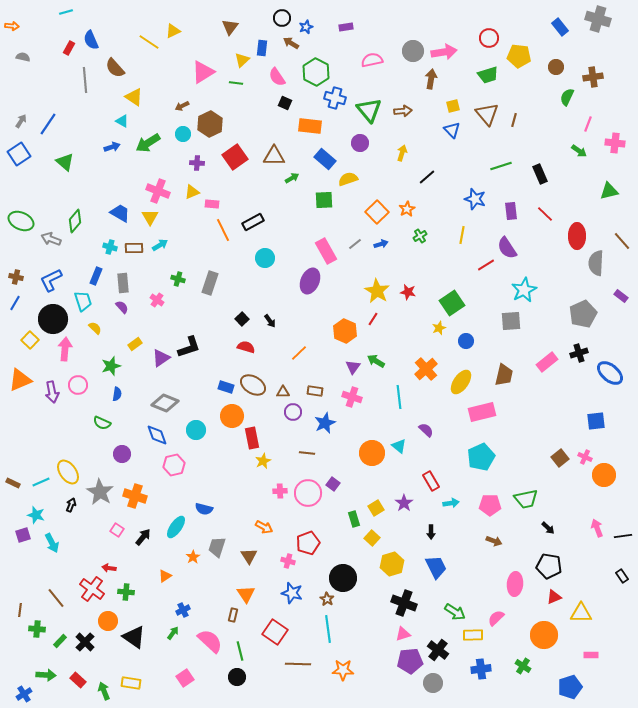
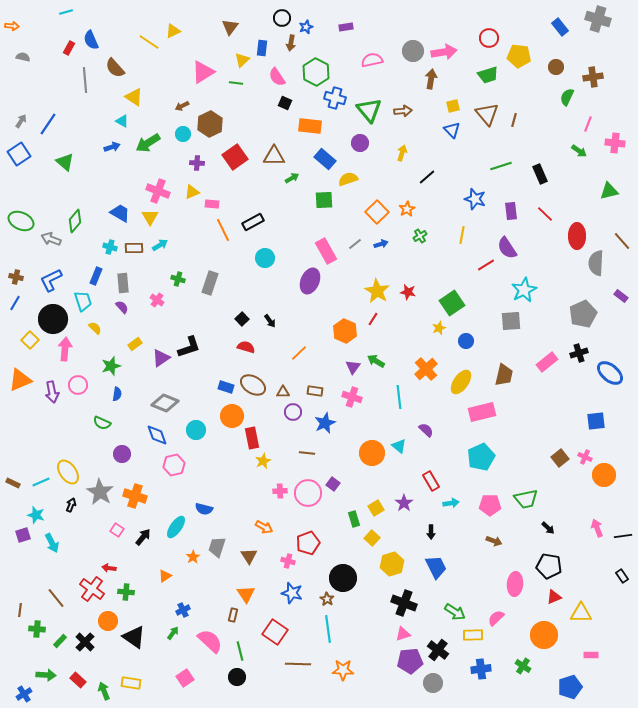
brown arrow at (291, 43): rotated 112 degrees counterclockwise
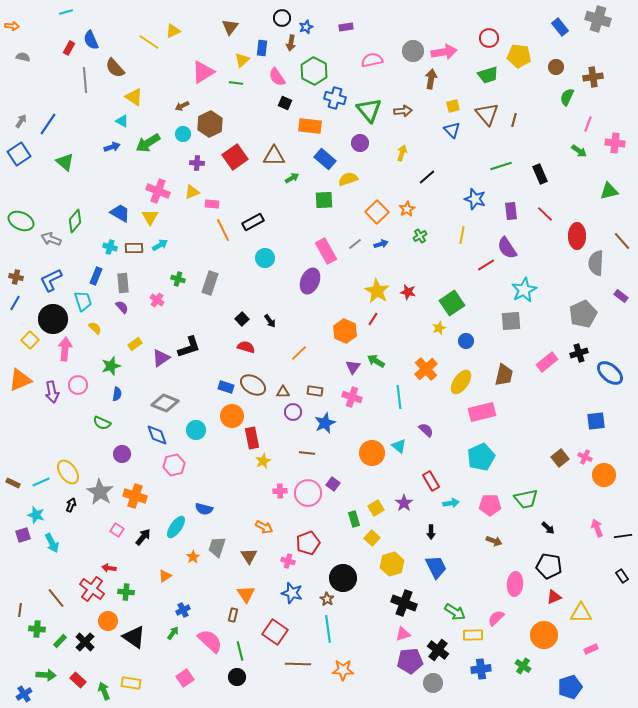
green hexagon at (316, 72): moved 2 px left, 1 px up
pink rectangle at (591, 655): moved 6 px up; rotated 24 degrees counterclockwise
